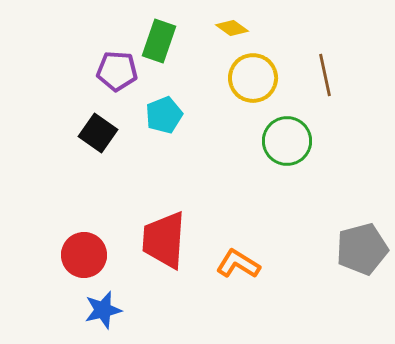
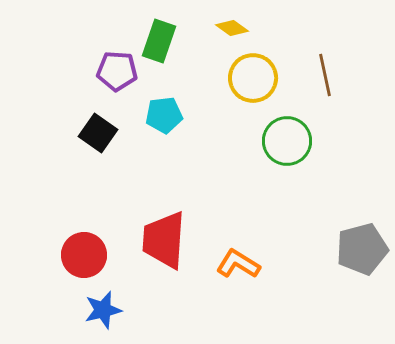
cyan pentagon: rotated 15 degrees clockwise
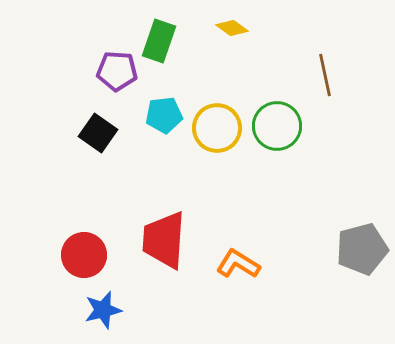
yellow circle: moved 36 px left, 50 px down
green circle: moved 10 px left, 15 px up
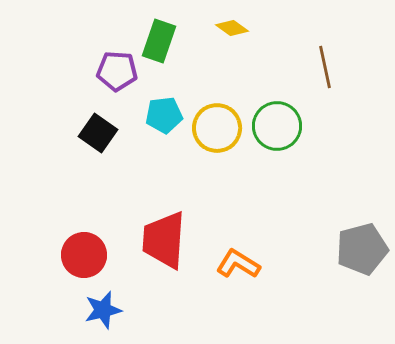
brown line: moved 8 px up
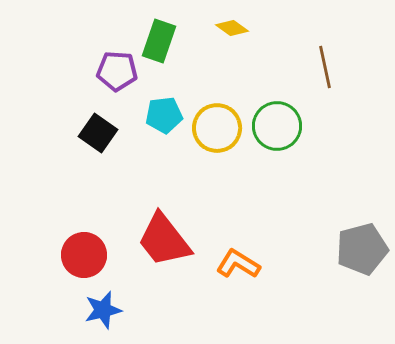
red trapezoid: rotated 42 degrees counterclockwise
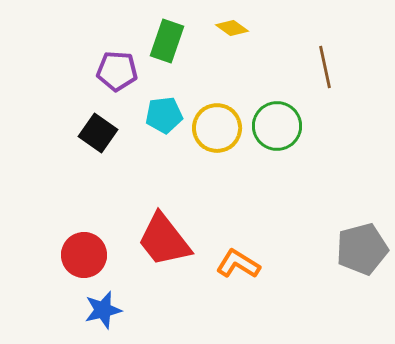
green rectangle: moved 8 px right
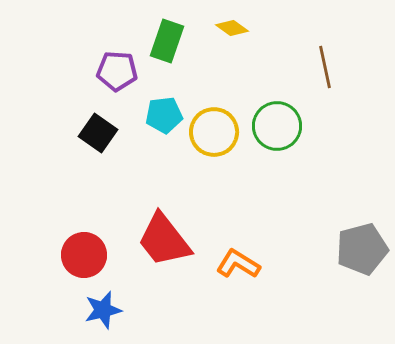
yellow circle: moved 3 px left, 4 px down
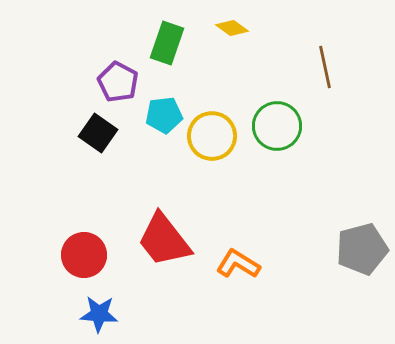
green rectangle: moved 2 px down
purple pentagon: moved 1 px right, 11 px down; rotated 24 degrees clockwise
yellow circle: moved 2 px left, 4 px down
blue star: moved 4 px left, 4 px down; rotated 18 degrees clockwise
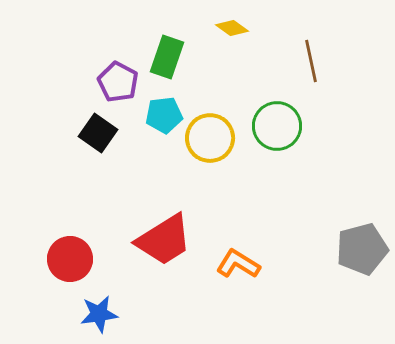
green rectangle: moved 14 px down
brown line: moved 14 px left, 6 px up
yellow circle: moved 2 px left, 2 px down
red trapezoid: rotated 84 degrees counterclockwise
red circle: moved 14 px left, 4 px down
blue star: rotated 12 degrees counterclockwise
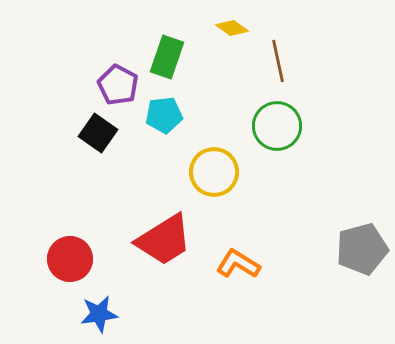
brown line: moved 33 px left
purple pentagon: moved 3 px down
yellow circle: moved 4 px right, 34 px down
